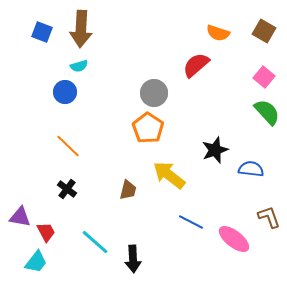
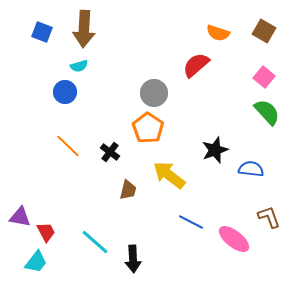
brown arrow: moved 3 px right
black cross: moved 43 px right, 37 px up
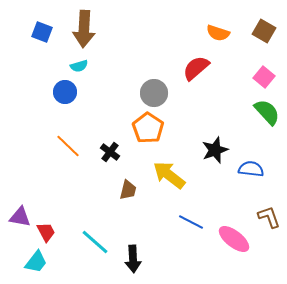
red semicircle: moved 3 px down
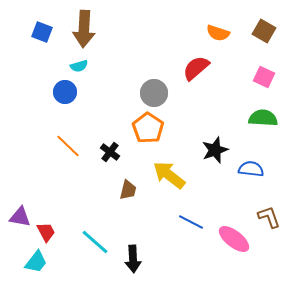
pink square: rotated 15 degrees counterclockwise
green semicircle: moved 4 px left, 6 px down; rotated 44 degrees counterclockwise
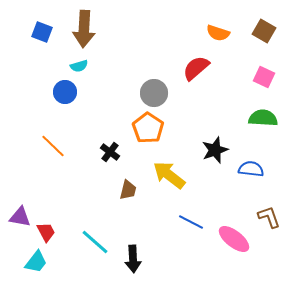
orange line: moved 15 px left
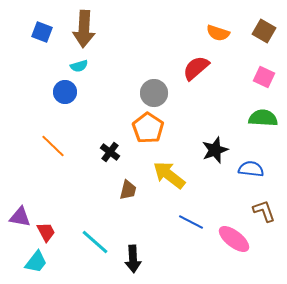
brown L-shape: moved 5 px left, 6 px up
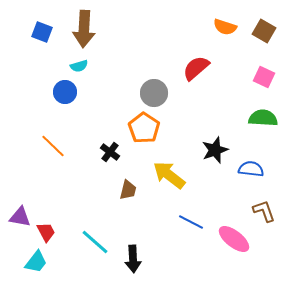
orange semicircle: moved 7 px right, 6 px up
orange pentagon: moved 4 px left
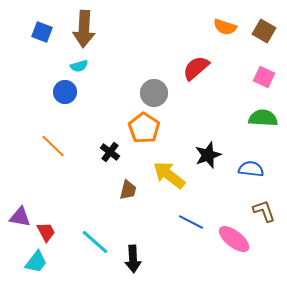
black star: moved 7 px left, 5 px down
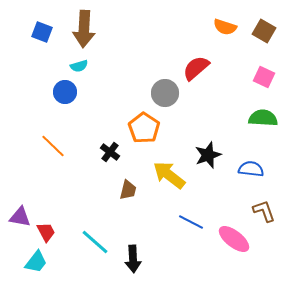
gray circle: moved 11 px right
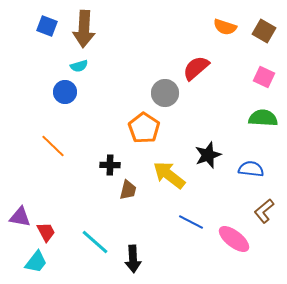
blue square: moved 5 px right, 6 px up
black cross: moved 13 px down; rotated 36 degrees counterclockwise
brown L-shape: rotated 110 degrees counterclockwise
